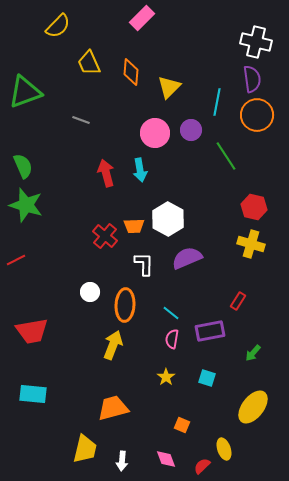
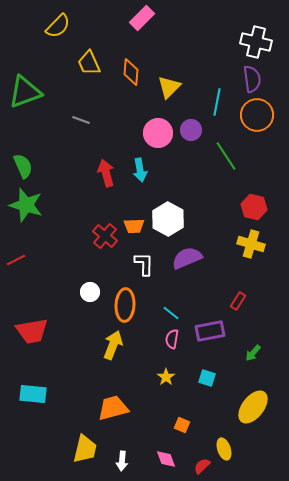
pink circle at (155, 133): moved 3 px right
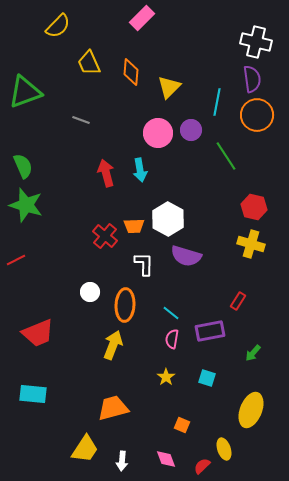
purple semicircle at (187, 258): moved 1 px left, 2 px up; rotated 140 degrees counterclockwise
red trapezoid at (32, 331): moved 6 px right, 2 px down; rotated 12 degrees counterclockwise
yellow ellipse at (253, 407): moved 2 px left, 3 px down; rotated 16 degrees counterclockwise
yellow trapezoid at (85, 449): rotated 20 degrees clockwise
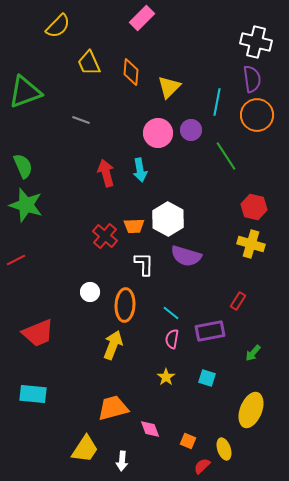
orange square at (182, 425): moved 6 px right, 16 px down
pink diamond at (166, 459): moved 16 px left, 30 px up
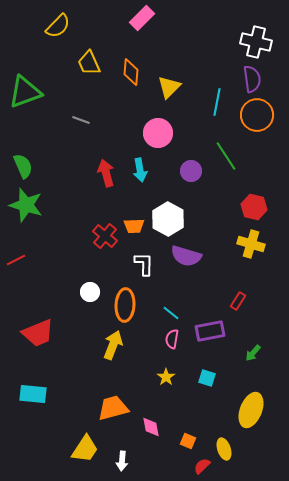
purple circle at (191, 130): moved 41 px down
pink diamond at (150, 429): moved 1 px right, 2 px up; rotated 10 degrees clockwise
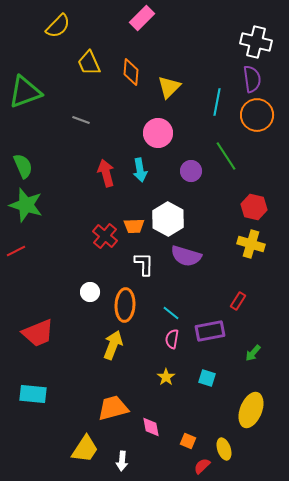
red line at (16, 260): moved 9 px up
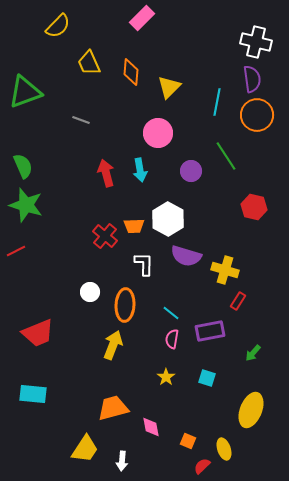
yellow cross at (251, 244): moved 26 px left, 26 px down
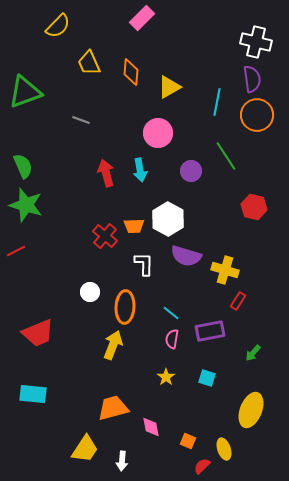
yellow triangle at (169, 87): rotated 15 degrees clockwise
orange ellipse at (125, 305): moved 2 px down
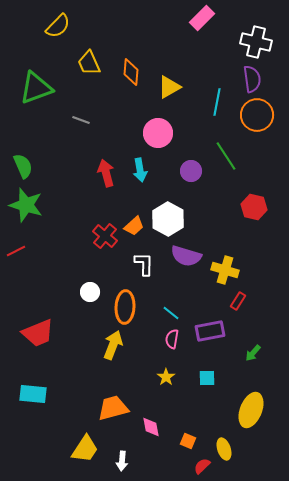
pink rectangle at (142, 18): moved 60 px right
green triangle at (25, 92): moved 11 px right, 4 px up
orange trapezoid at (134, 226): rotated 40 degrees counterclockwise
cyan square at (207, 378): rotated 18 degrees counterclockwise
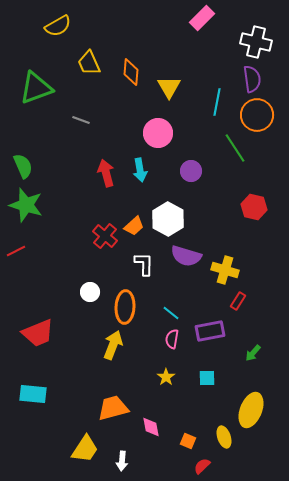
yellow semicircle at (58, 26): rotated 16 degrees clockwise
yellow triangle at (169, 87): rotated 30 degrees counterclockwise
green line at (226, 156): moved 9 px right, 8 px up
yellow ellipse at (224, 449): moved 12 px up
